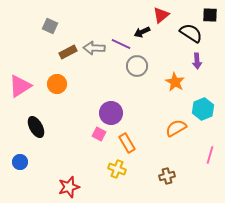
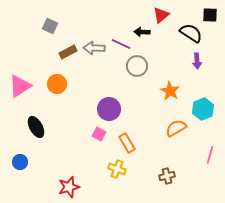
black arrow: rotated 28 degrees clockwise
orange star: moved 5 px left, 9 px down
purple circle: moved 2 px left, 4 px up
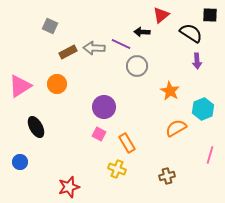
purple circle: moved 5 px left, 2 px up
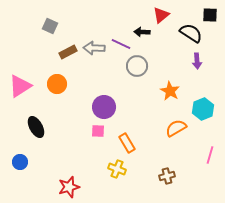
pink square: moved 1 px left, 3 px up; rotated 24 degrees counterclockwise
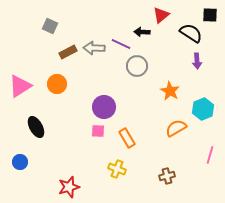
orange rectangle: moved 5 px up
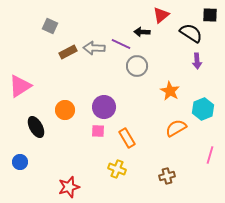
orange circle: moved 8 px right, 26 px down
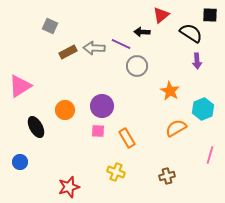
purple circle: moved 2 px left, 1 px up
yellow cross: moved 1 px left, 3 px down
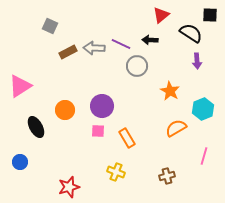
black arrow: moved 8 px right, 8 px down
pink line: moved 6 px left, 1 px down
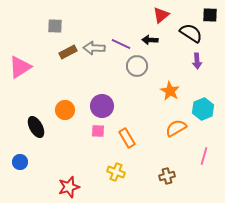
gray square: moved 5 px right; rotated 21 degrees counterclockwise
pink triangle: moved 19 px up
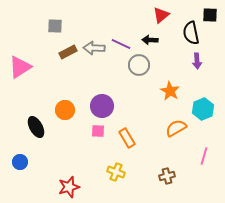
black semicircle: rotated 135 degrees counterclockwise
gray circle: moved 2 px right, 1 px up
